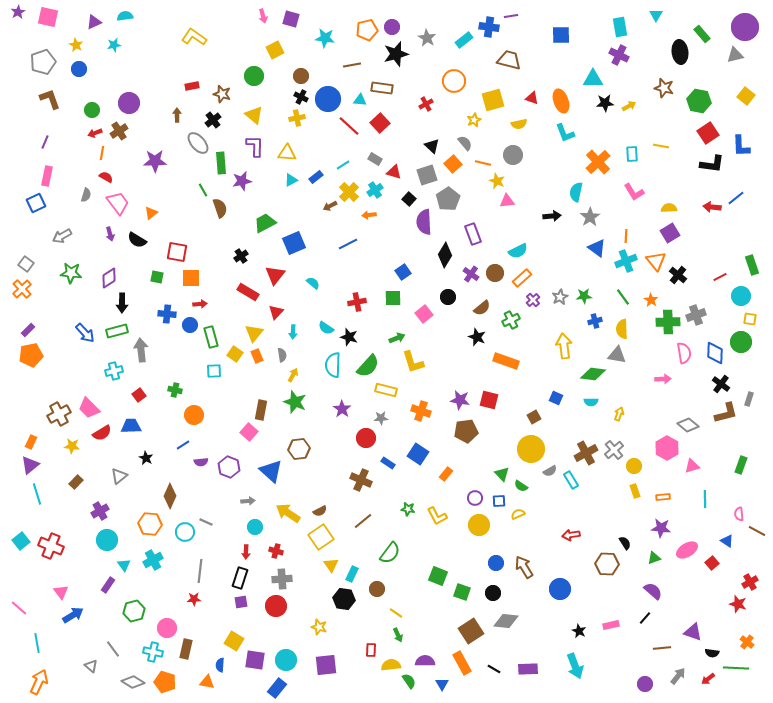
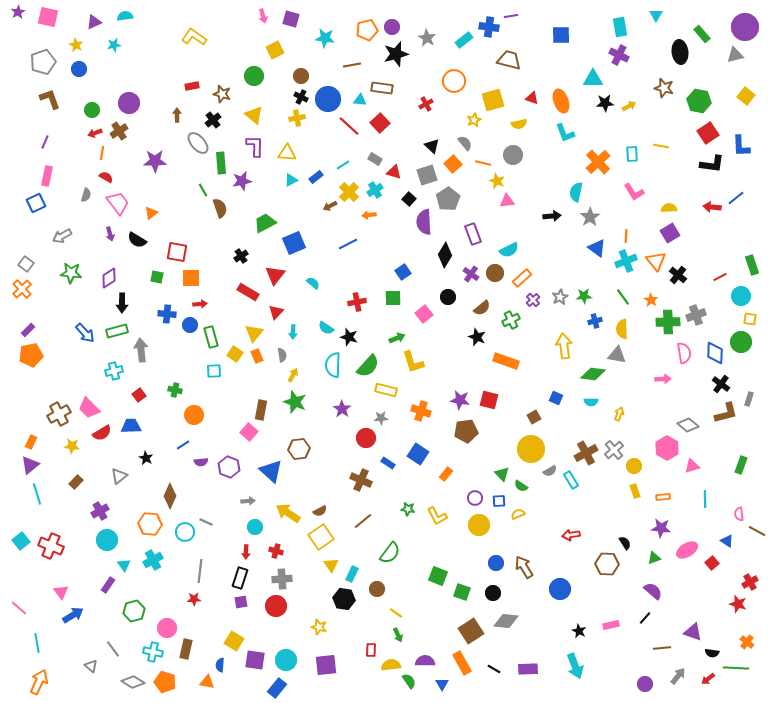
cyan semicircle at (518, 251): moved 9 px left, 1 px up
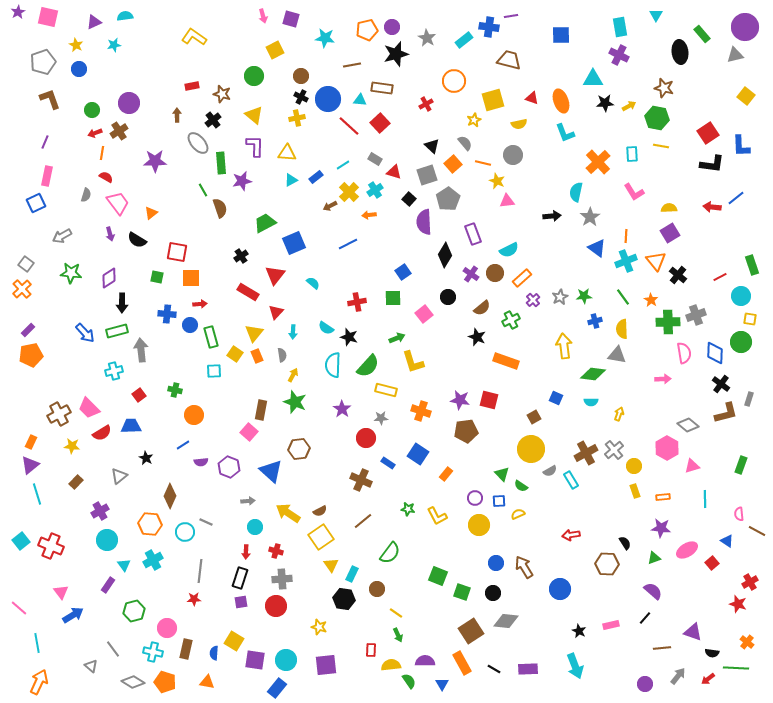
green hexagon at (699, 101): moved 42 px left, 17 px down
blue semicircle at (220, 665): moved 6 px left, 12 px up
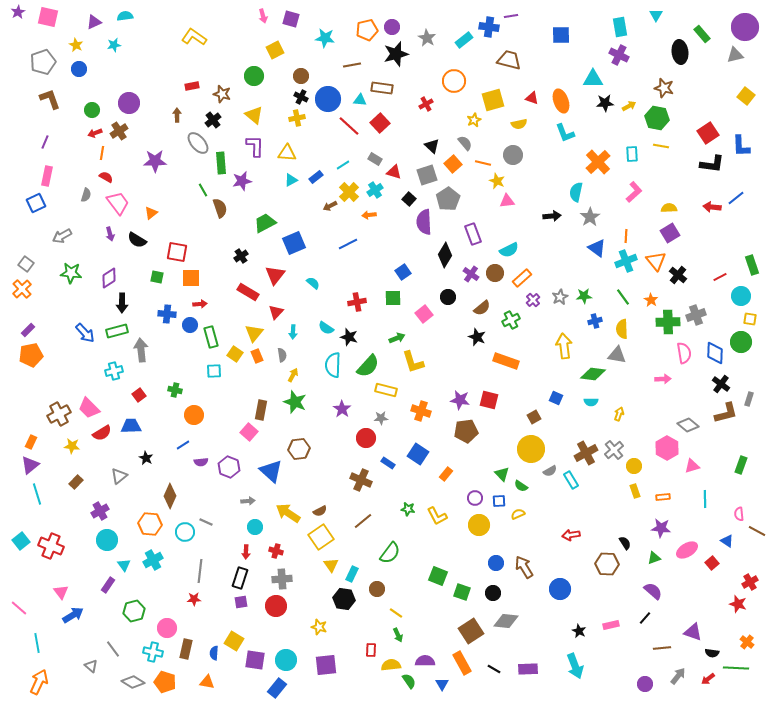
pink L-shape at (634, 192): rotated 100 degrees counterclockwise
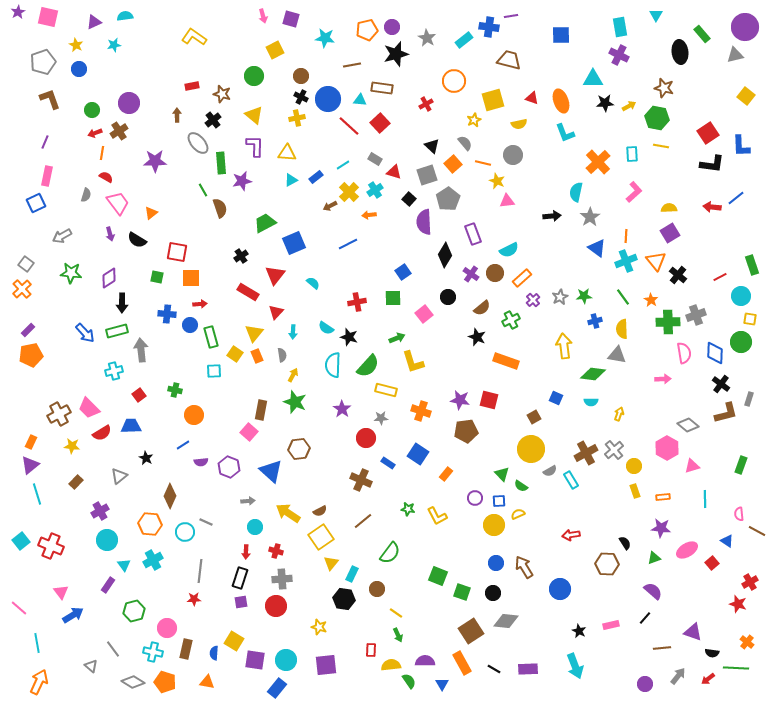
yellow circle at (479, 525): moved 15 px right
yellow triangle at (331, 565): moved 2 px up; rotated 14 degrees clockwise
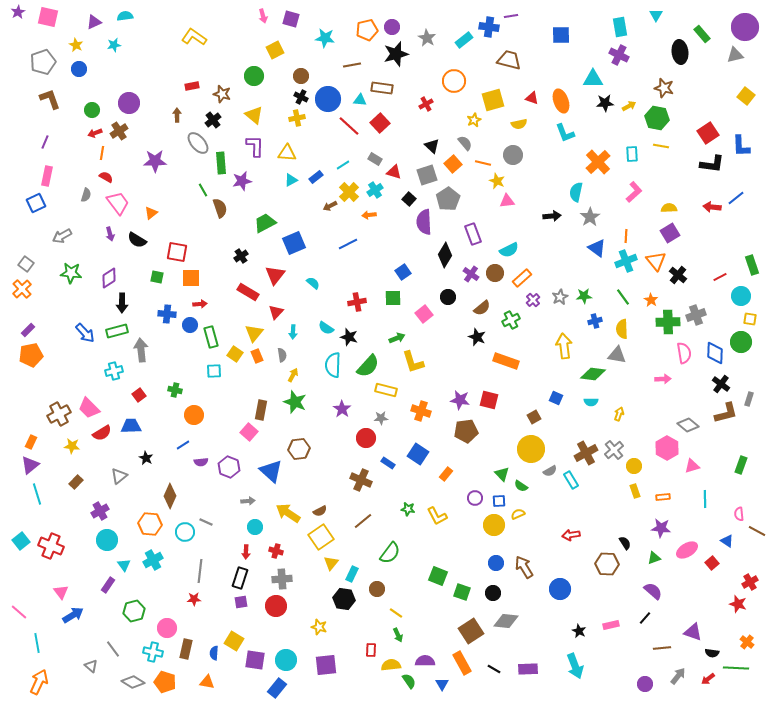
pink line at (19, 608): moved 4 px down
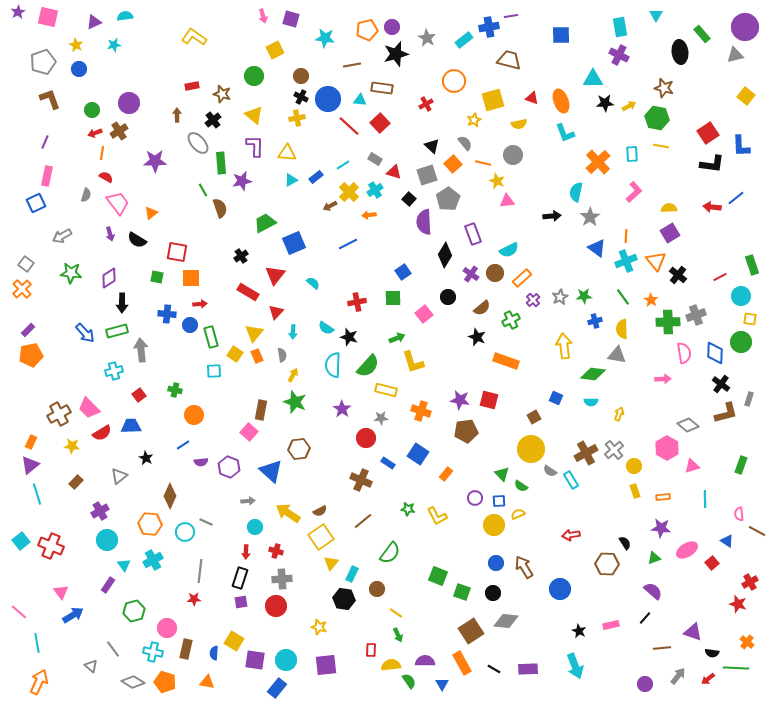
blue cross at (489, 27): rotated 18 degrees counterclockwise
gray semicircle at (550, 471): rotated 64 degrees clockwise
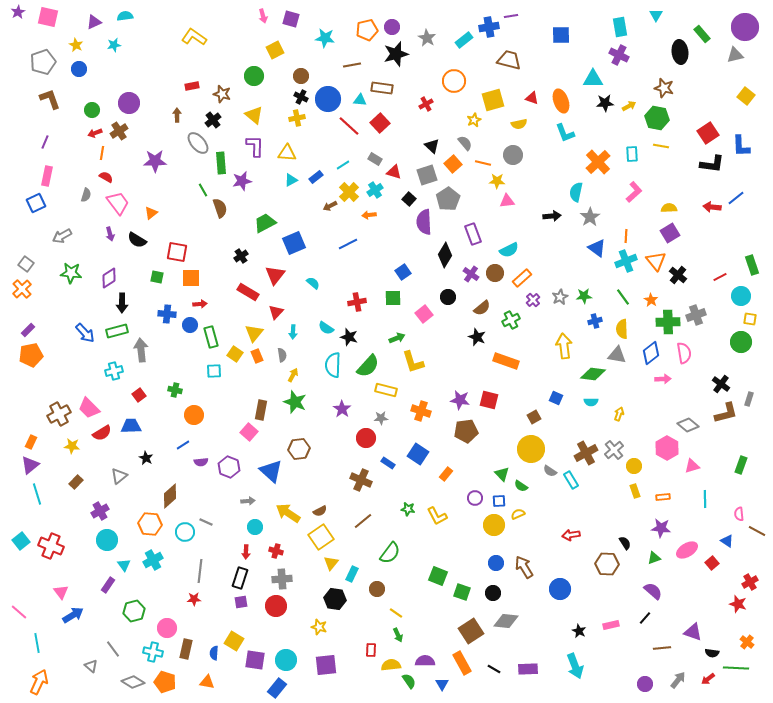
yellow star at (497, 181): rotated 21 degrees counterclockwise
blue diamond at (715, 353): moved 64 px left; rotated 50 degrees clockwise
brown diamond at (170, 496): rotated 25 degrees clockwise
black hexagon at (344, 599): moved 9 px left
gray arrow at (678, 676): moved 4 px down
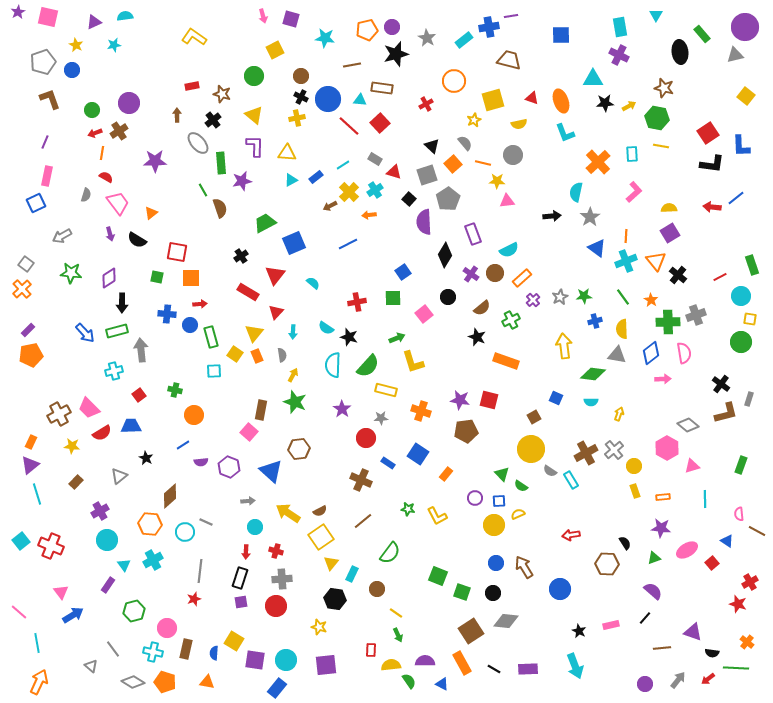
blue circle at (79, 69): moved 7 px left, 1 px down
red star at (194, 599): rotated 16 degrees counterclockwise
blue triangle at (442, 684): rotated 32 degrees counterclockwise
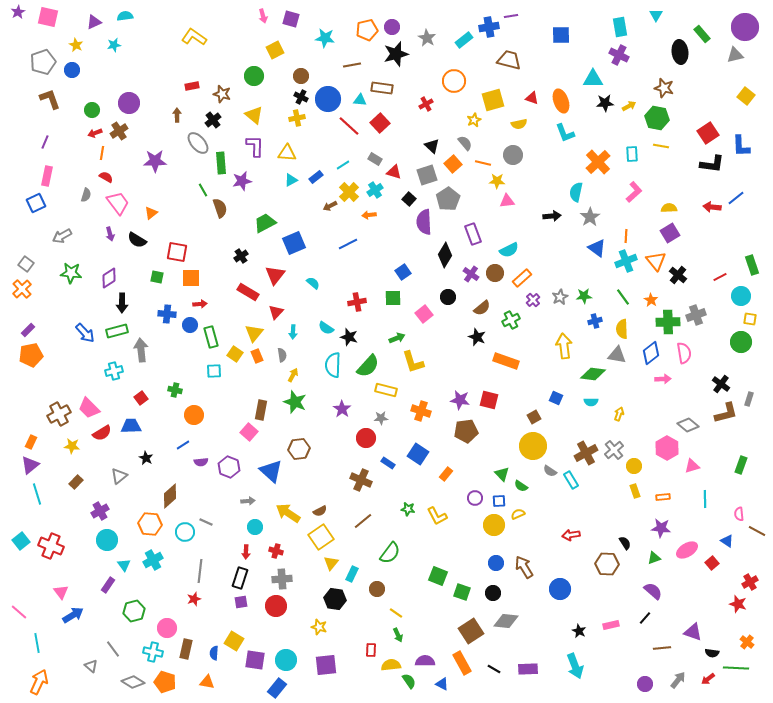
red square at (139, 395): moved 2 px right, 3 px down
yellow circle at (531, 449): moved 2 px right, 3 px up
